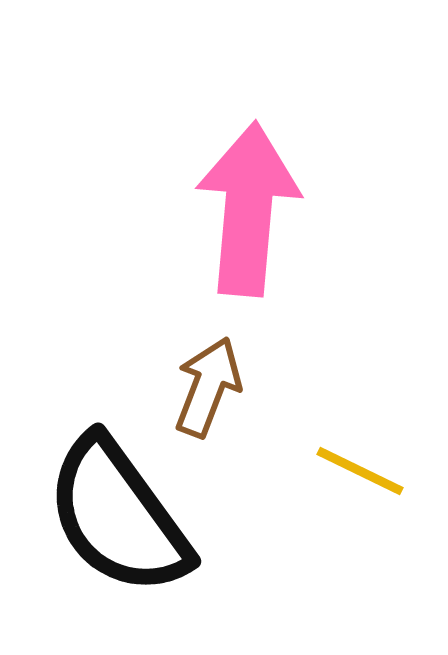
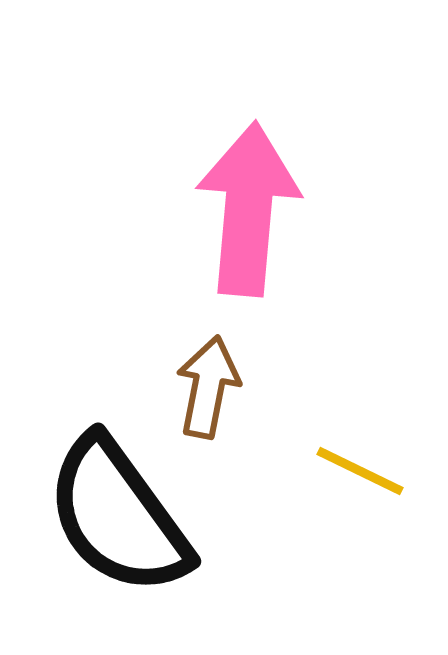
brown arrow: rotated 10 degrees counterclockwise
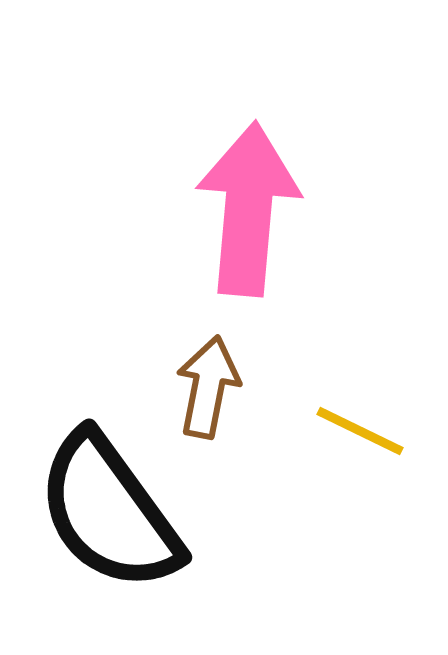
yellow line: moved 40 px up
black semicircle: moved 9 px left, 4 px up
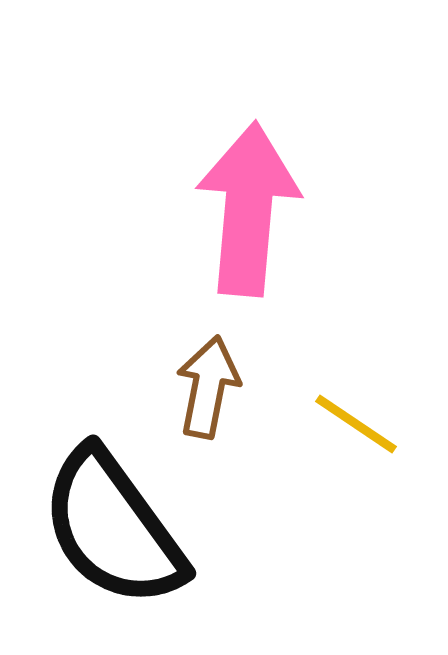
yellow line: moved 4 px left, 7 px up; rotated 8 degrees clockwise
black semicircle: moved 4 px right, 16 px down
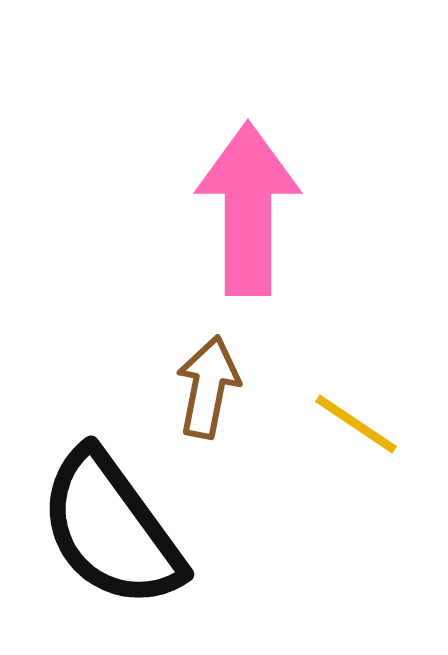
pink arrow: rotated 5 degrees counterclockwise
black semicircle: moved 2 px left, 1 px down
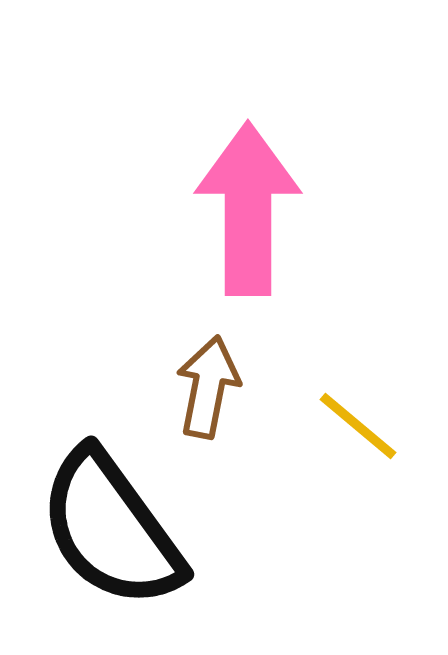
yellow line: moved 2 px right, 2 px down; rotated 6 degrees clockwise
